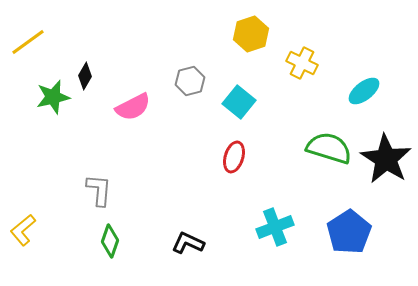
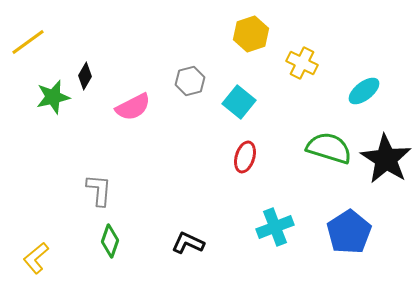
red ellipse: moved 11 px right
yellow L-shape: moved 13 px right, 28 px down
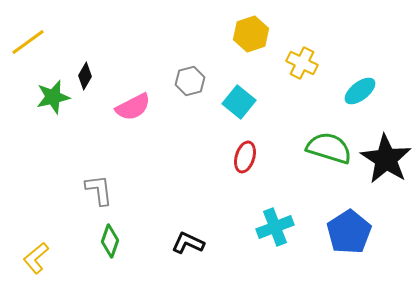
cyan ellipse: moved 4 px left
gray L-shape: rotated 12 degrees counterclockwise
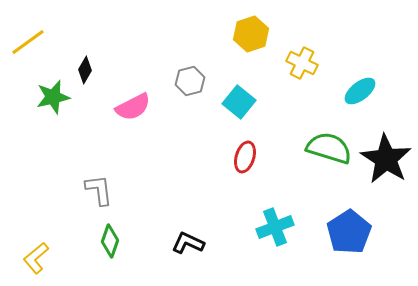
black diamond: moved 6 px up
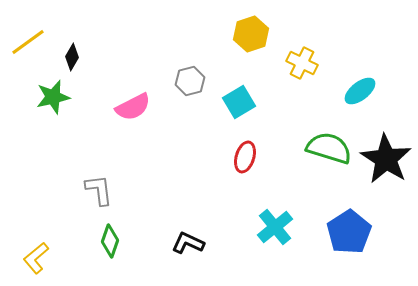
black diamond: moved 13 px left, 13 px up
cyan square: rotated 20 degrees clockwise
cyan cross: rotated 18 degrees counterclockwise
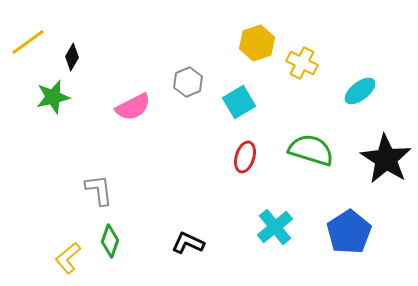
yellow hexagon: moved 6 px right, 9 px down
gray hexagon: moved 2 px left, 1 px down; rotated 8 degrees counterclockwise
green semicircle: moved 18 px left, 2 px down
yellow L-shape: moved 32 px right
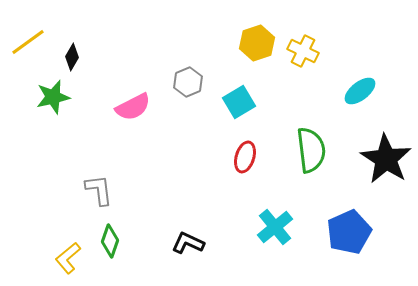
yellow cross: moved 1 px right, 12 px up
green semicircle: rotated 66 degrees clockwise
blue pentagon: rotated 9 degrees clockwise
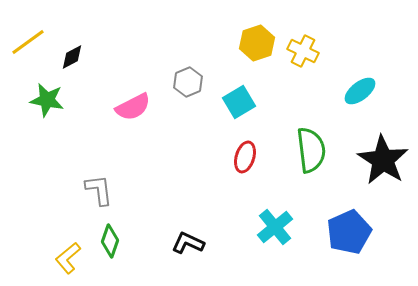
black diamond: rotated 32 degrees clockwise
green star: moved 6 px left, 3 px down; rotated 24 degrees clockwise
black star: moved 3 px left, 1 px down
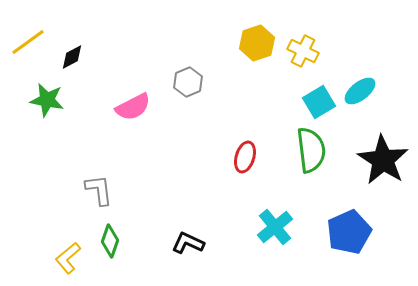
cyan square: moved 80 px right
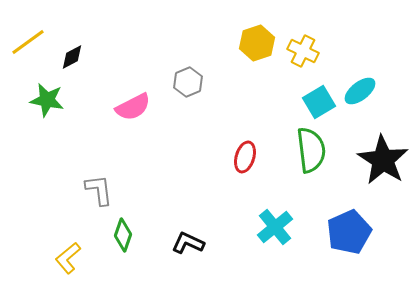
green diamond: moved 13 px right, 6 px up
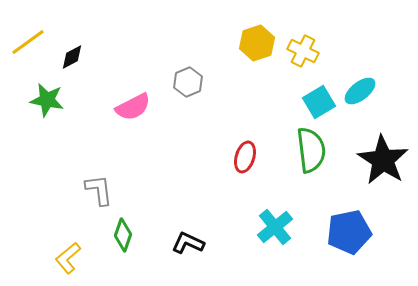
blue pentagon: rotated 12 degrees clockwise
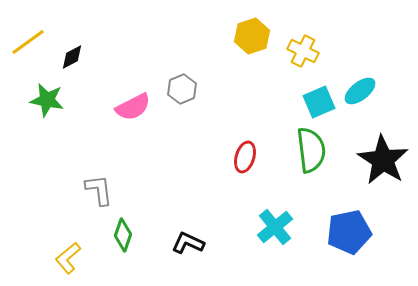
yellow hexagon: moved 5 px left, 7 px up
gray hexagon: moved 6 px left, 7 px down
cyan square: rotated 8 degrees clockwise
